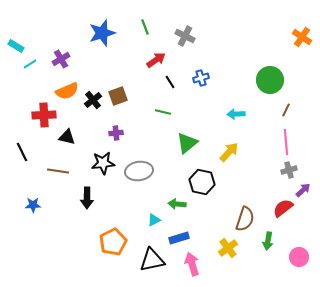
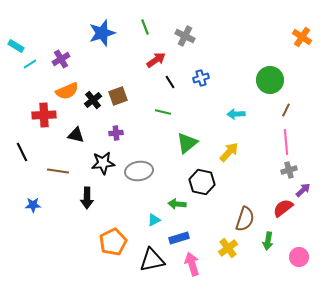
black triangle at (67, 137): moved 9 px right, 2 px up
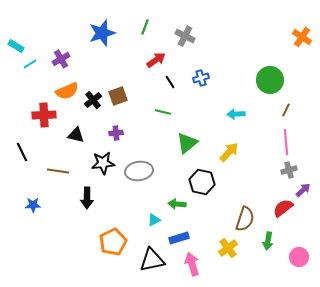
green line at (145, 27): rotated 42 degrees clockwise
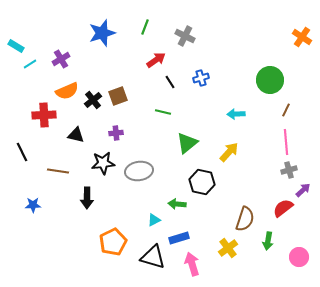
black triangle at (152, 260): moved 1 px right, 3 px up; rotated 28 degrees clockwise
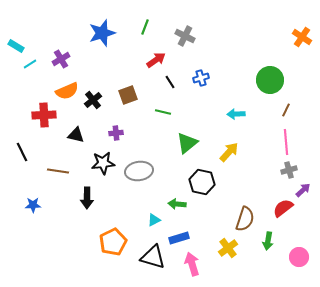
brown square at (118, 96): moved 10 px right, 1 px up
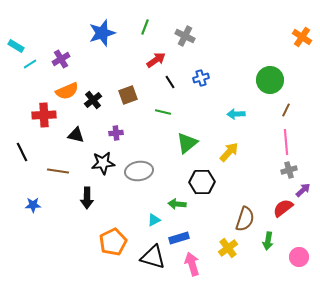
black hexagon at (202, 182): rotated 15 degrees counterclockwise
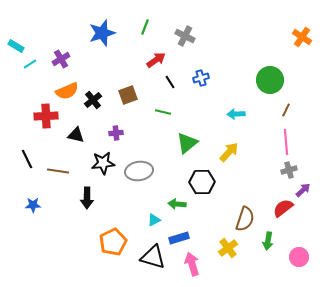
red cross at (44, 115): moved 2 px right, 1 px down
black line at (22, 152): moved 5 px right, 7 px down
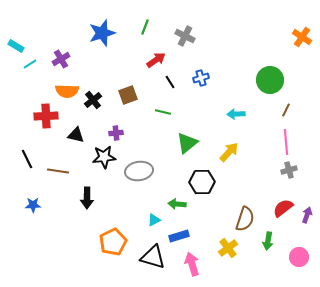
orange semicircle at (67, 91): rotated 25 degrees clockwise
black star at (103, 163): moved 1 px right, 6 px up
purple arrow at (303, 190): moved 4 px right, 25 px down; rotated 28 degrees counterclockwise
blue rectangle at (179, 238): moved 2 px up
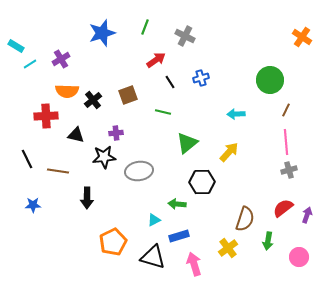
pink arrow at (192, 264): moved 2 px right
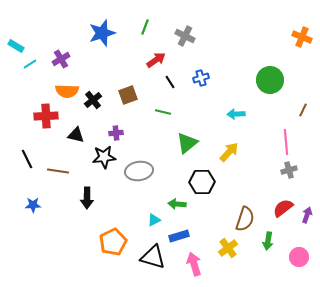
orange cross at (302, 37): rotated 12 degrees counterclockwise
brown line at (286, 110): moved 17 px right
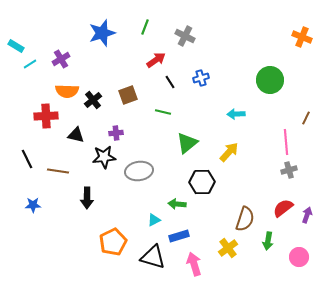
brown line at (303, 110): moved 3 px right, 8 px down
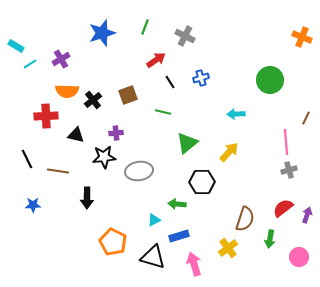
green arrow at (268, 241): moved 2 px right, 2 px up
orange pentagon at (113, 242): rotated 20 degrees counterclockwise
